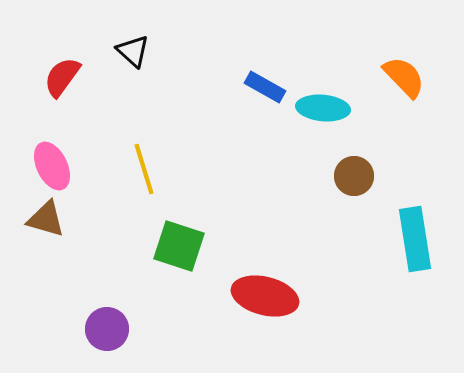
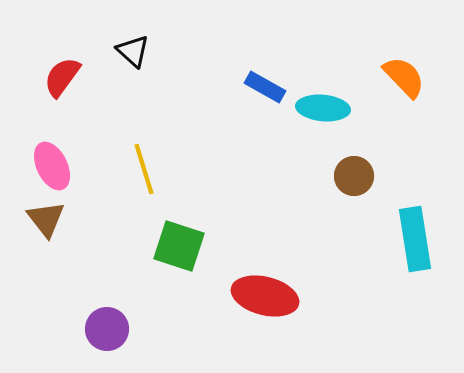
brown triangle: rotated 36 degrees clockwise
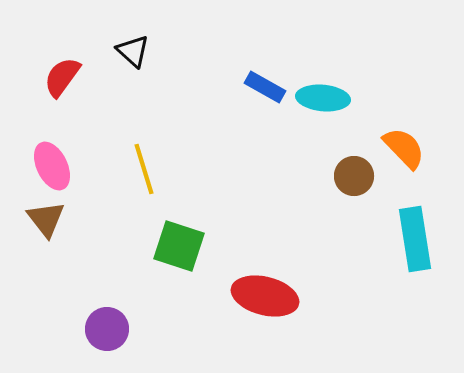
orange semicircle: moved 71 px down
cyan ellipse: moved 10 px up
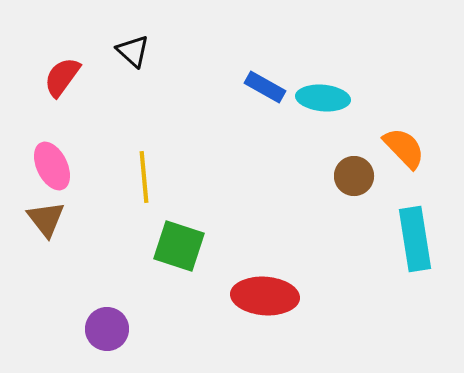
yellow line: moved 8 px down; rotated 12 degrees clockwise
red ellipse: rotated 10 degrees counterclockwise
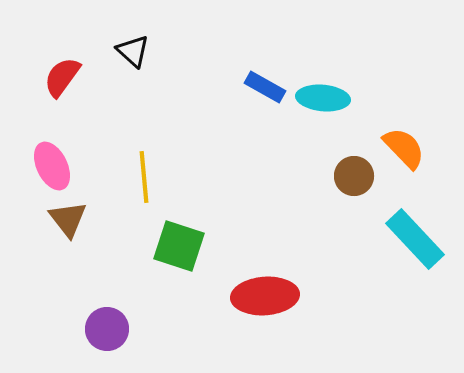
brown triangle: moved 22 px right
cyan rectangle: rotated 34 degrees counterclockwise
red ellipse: rotated 8 degrees counterclockwise
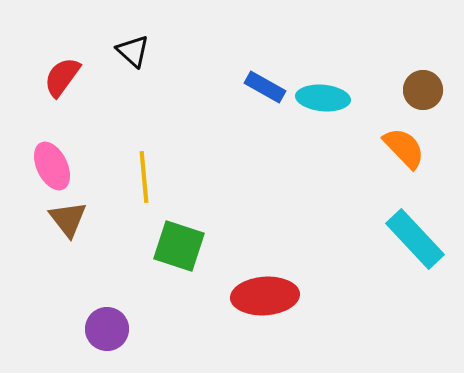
brown circle: moved 69 px right, 86 px up
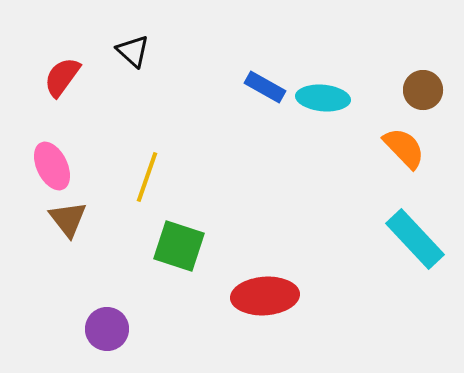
yellow line: moved 3 px right; rotated 24 degrees clockwise
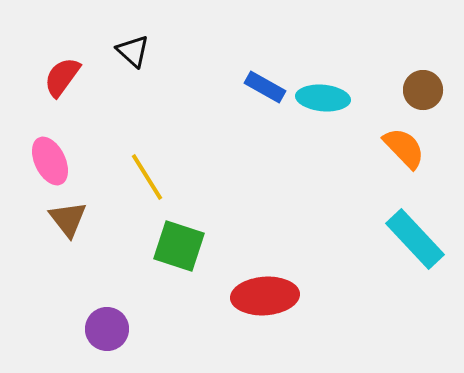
pink ellipse: moved 2 px left, 5 px up
yellow line: rotated 51 degrees counterclockwise
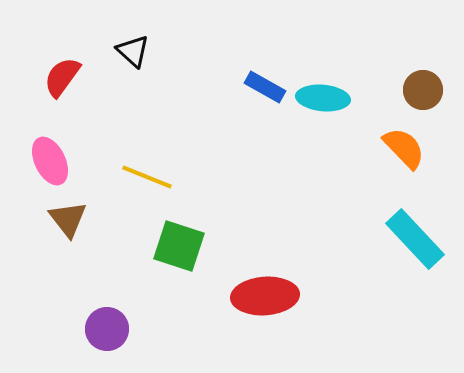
yellow line: rotated 36 degrees counterclockwise
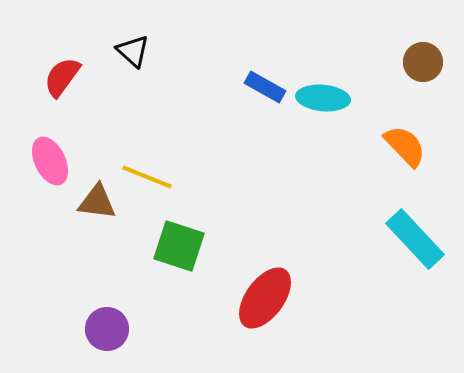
brown circle: moved 28 px up
orange semicircle: moved 1 px right, 2 px up
brown triangle: moved 29 px right, 17 px up; rotated 45 degrees counterclockwise
red ellipse: moved 2 px down; rotated 50 degrees counterclockwise
